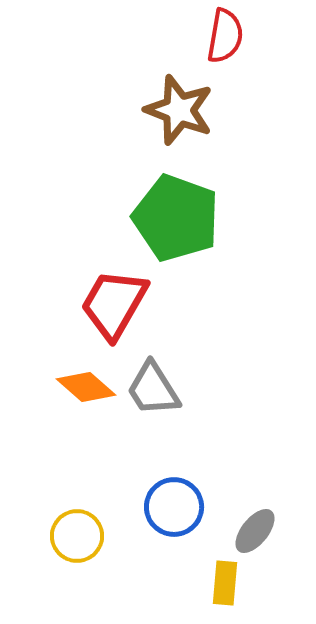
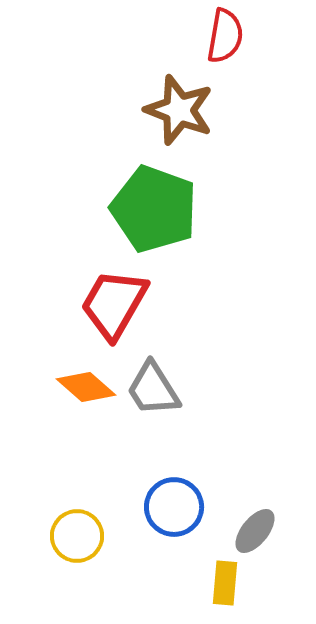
green pentagon: moved 22 px left, 9 px up
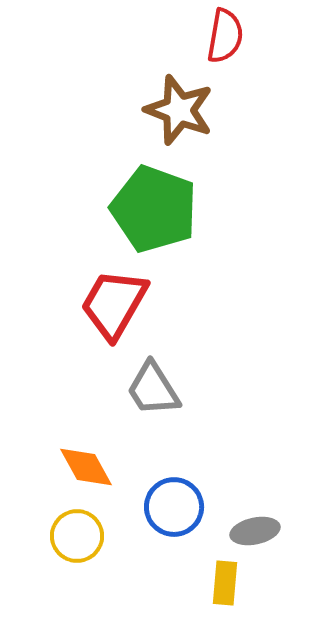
orange diamond: moved 80 px down; rotated 20 degrees clockwise
gray ellipse: rotated 39 degrees clockwise
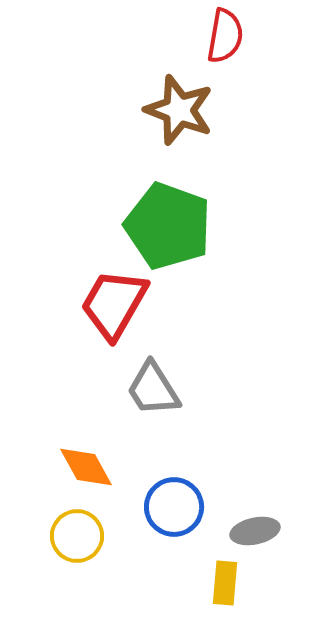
green pentagon: moved 14 px right, 17 px down
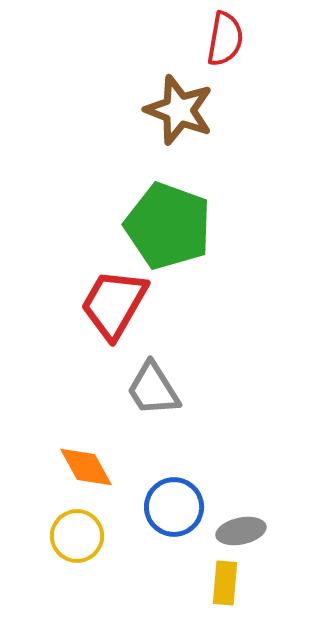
red semicircle: moved 3 px down
gray ellipse: moved 14 px left
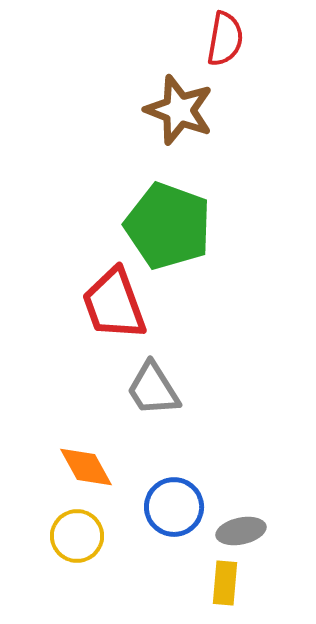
red trapezoid: rotated 50 degrees counterclockwise
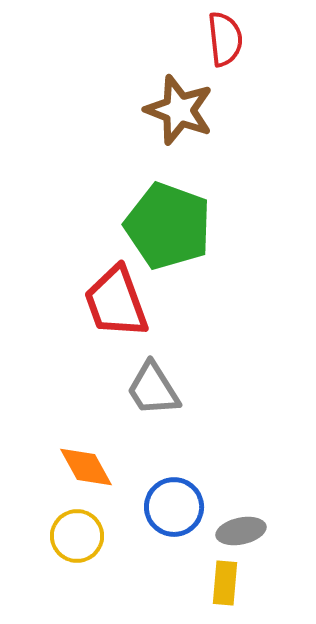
red semicircle: rotated 16 degrees counterclockwise
red trapezoid: moved 2 px right, 2 px up
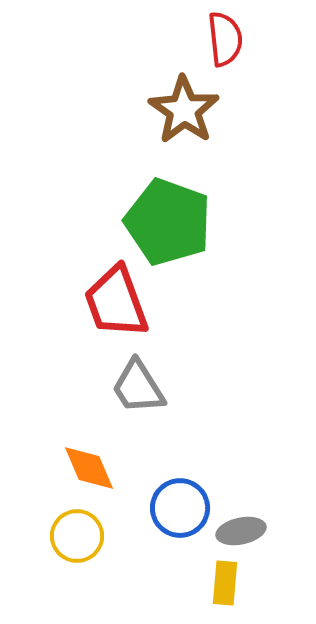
brown star: moved 5 px right; rotated 14 degrees clockwise
green pentagon: moved 4 px up
gray trapezoid: moved 15 px left, 2 px up
orange diamond: moved 3 px right, 1 px down; rotated 6 degrees clockwise
blue circle: moved 6 px right, 1 px down
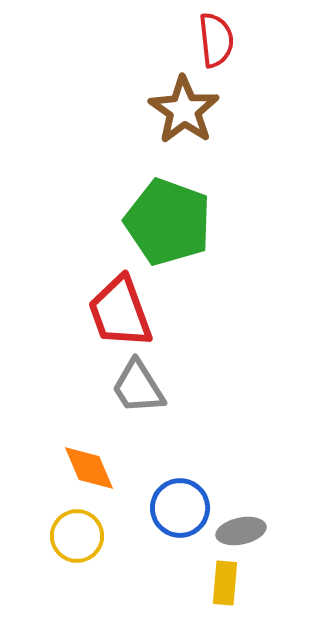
red semicircle: moved 9 px left, 1 px down
red trapezoid: moved 4 px right, 10 px down
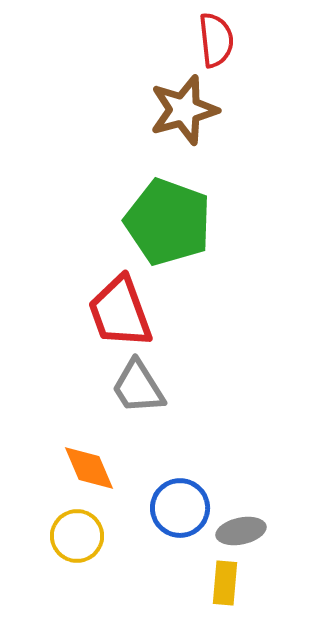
brown star: rotated 22 degrees clockwise
